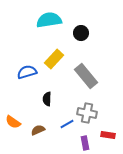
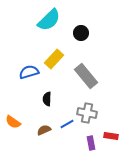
cyan semicircle: rotated 145 degrees clockwise
blue semicircle: moved 2 px right
brown semicircle: moved 6 px right
red rectangle: moved 3 px right, 1 px down
purple rectangle: moved 6 px right
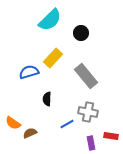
cyan semicircle: moved 1 px right
yellow rectangle: moved 1 px left, 1 px up
gray cross: moved 1 px right, 1 px up
orange semicircle: moved 1 px down
brown semicircle: moved 14 px left, 3 px down
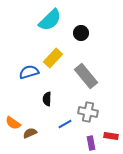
blue line: moved 2 px left
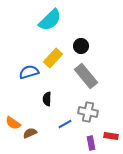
black circle: moved 13 px down
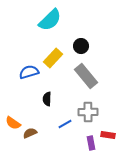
gray cross: rotated 12 degrees counterclockwise
red rectangle: moved 3 px left, 1 px up
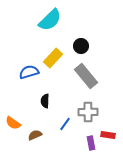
black semicircle: moved 2 px left, 2 px down
blue line: rotated 24 degrees counterclockwise
brown semicircle: moved 5 px right, 2 px down
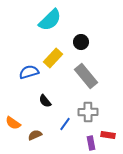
black circle: moved 4 px up
black semicircle: rotated 40 degrees counterclockwise
